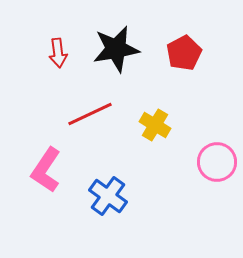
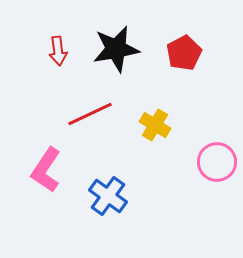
red arrow: moved 2 px up
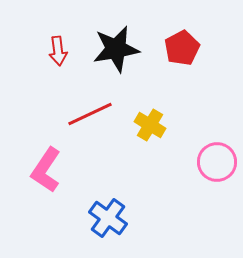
red pentagon: moved 2 px left, 5 px up
yellow cross: moved 5 px left
blue cross: moved 22 px down
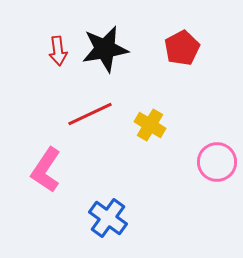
black star: moved 11 px left
